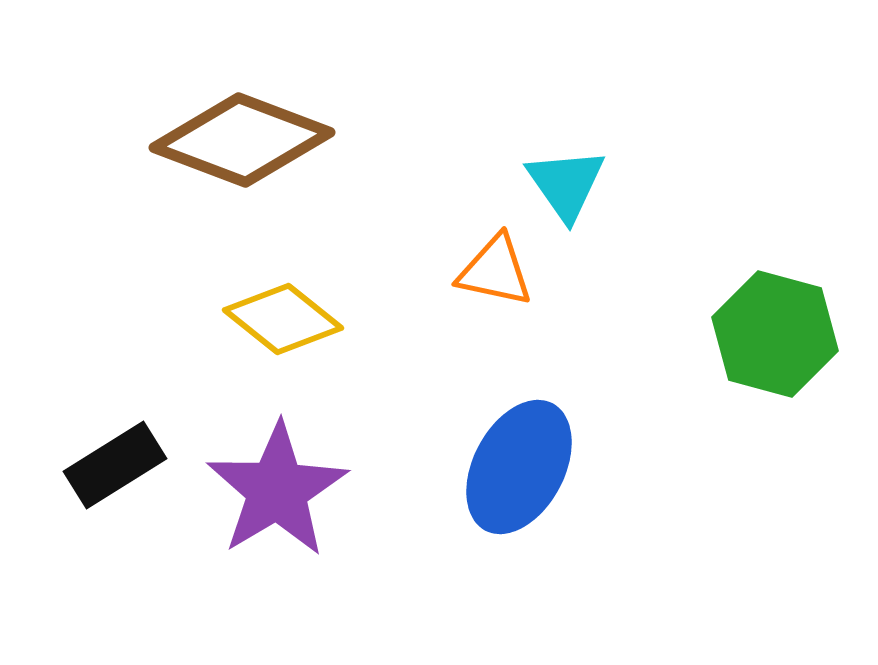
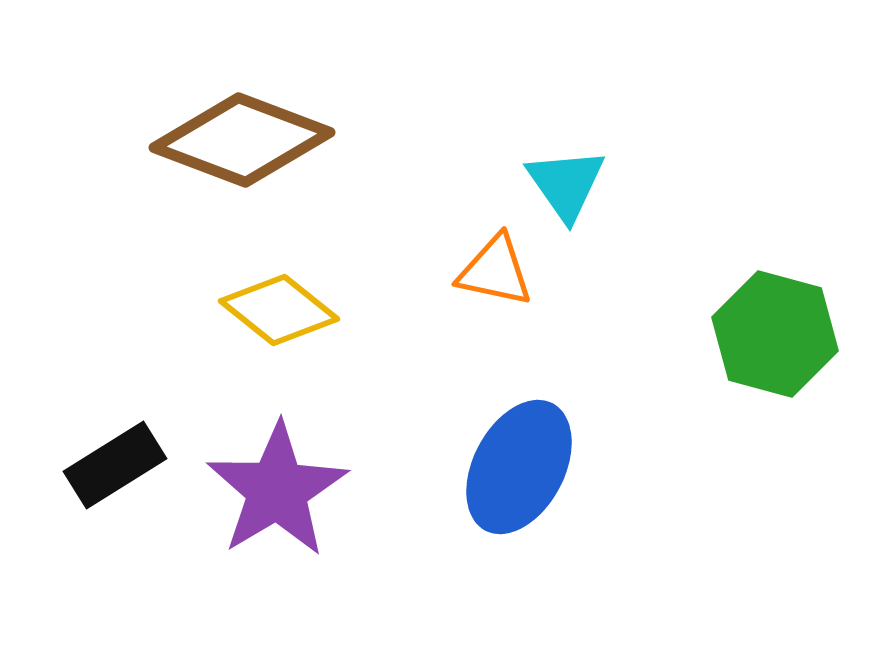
yellow diamond: moved 4 px left, 9 px up
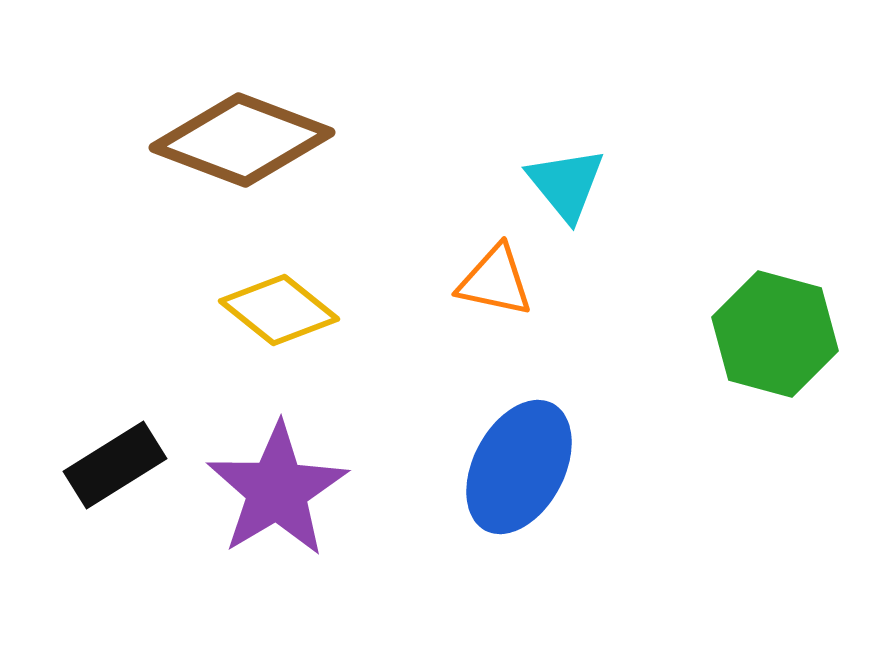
cyan triangle: rotated 4 degrees counterclockwise
orange triangle: moved 10 px down
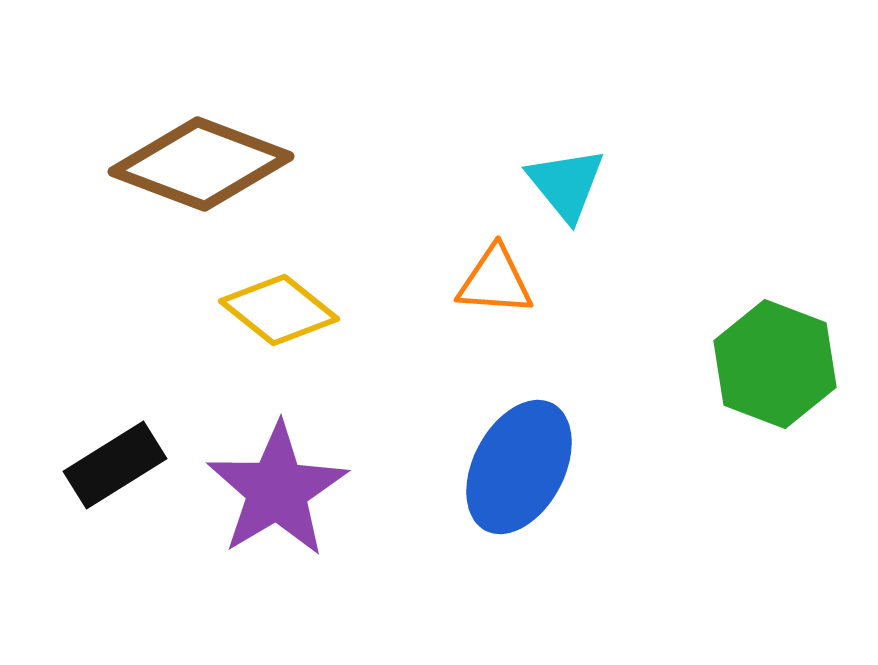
brown diamond: moved 41 px left, 24 px down
orange triangle: rotated 8 degrees counterclockwise
green hexagon: moved 30 px down; rotated 6 degrees clockwise
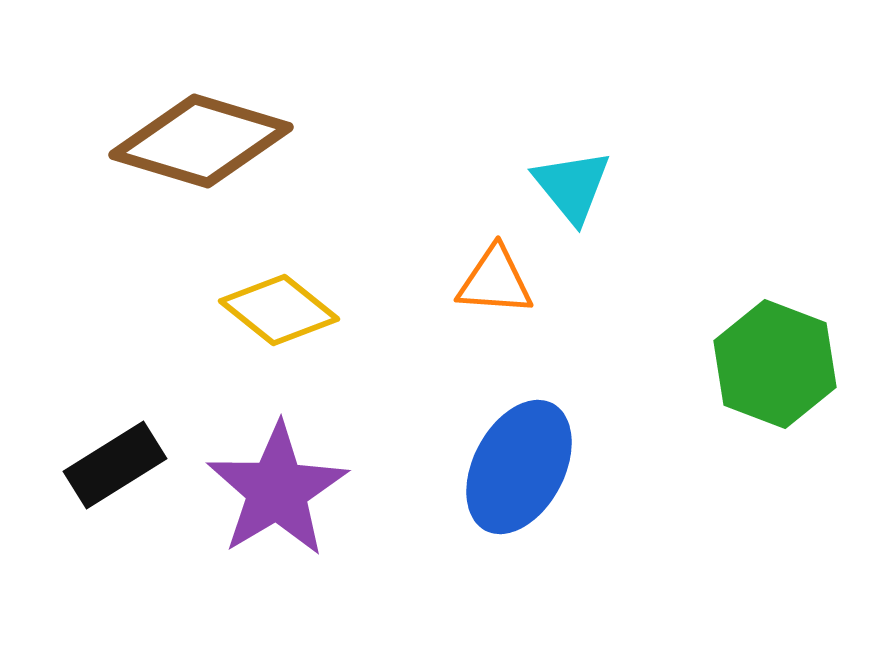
brown diamond: moved 23 px up; rotated 4 degrees counterclockwise
cyan triangle: moved 6 px right, 2 px down
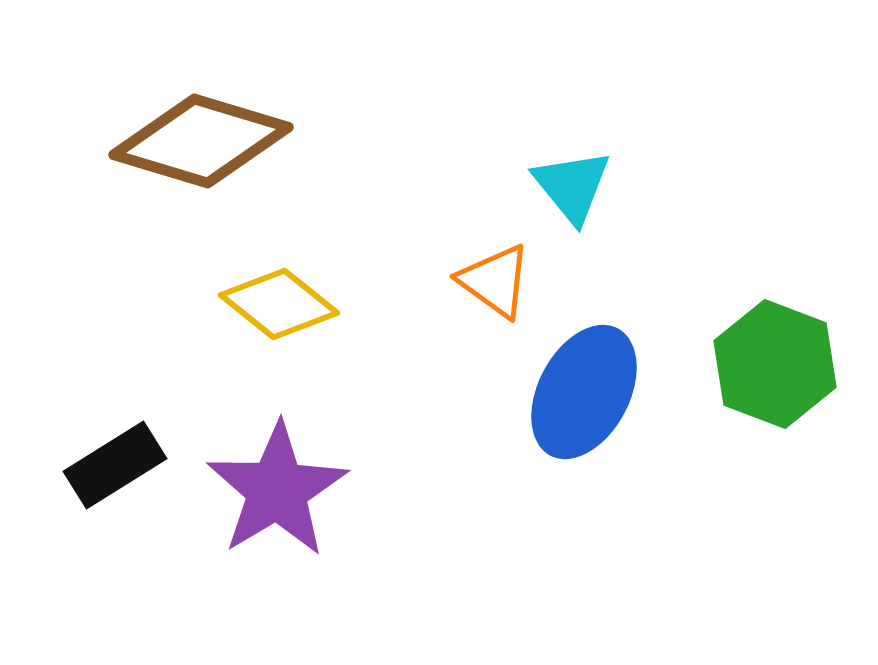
orange triangle: rotated 32 degrees clockwise
yellow diamond: moved 6 px up
blue ellipse: moved 65 px right, 75 px up
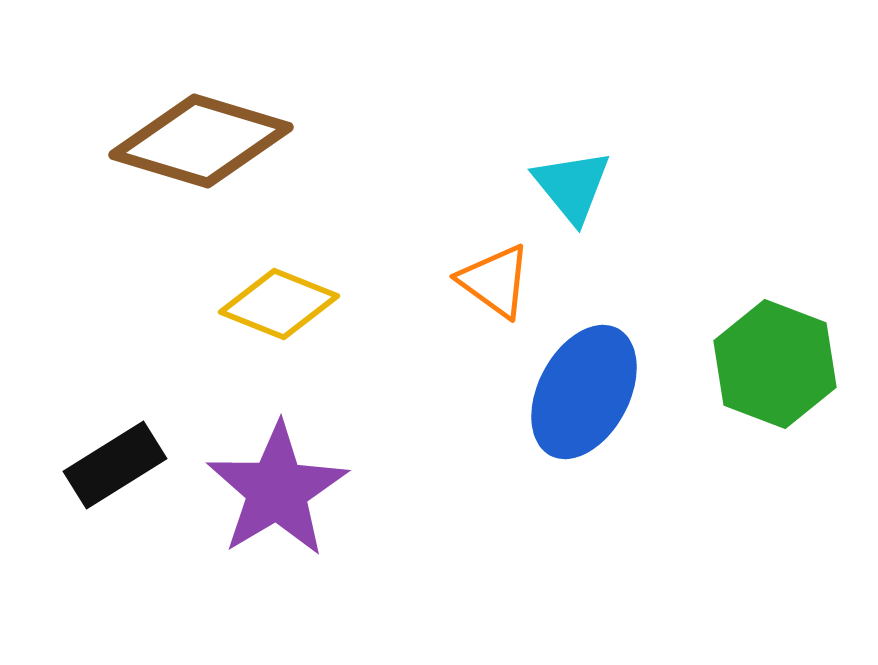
yellow diamond: rotated 17 degrees counterclockwise
